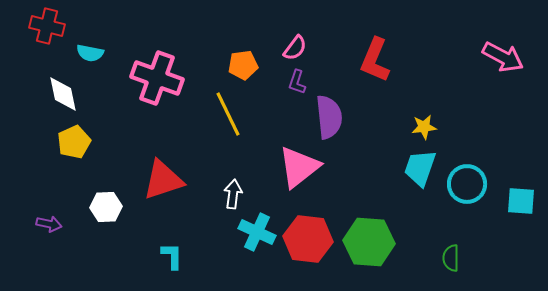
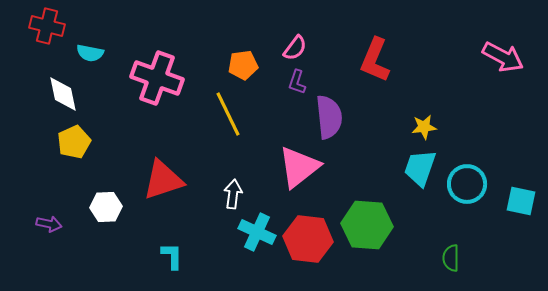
cyan square: rotated 8 degrees clockwise
green hexagon: moved 2 px left, 17 px up
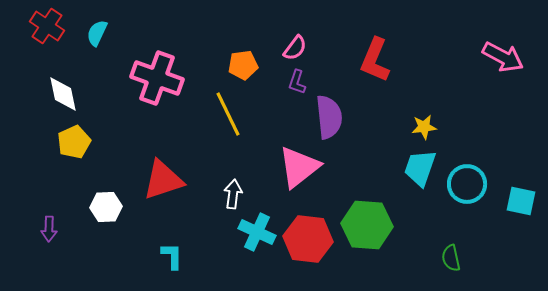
red cross: rotated 20 degrees clockwise
cyan semicircle: moved 7 px right, 20 px up; rotated 104 degrees clockwise
purple arrow: moved 5 px down; rotated 80 degrees clockwise
green semicircle: rotated 12 degrees counterclockwise
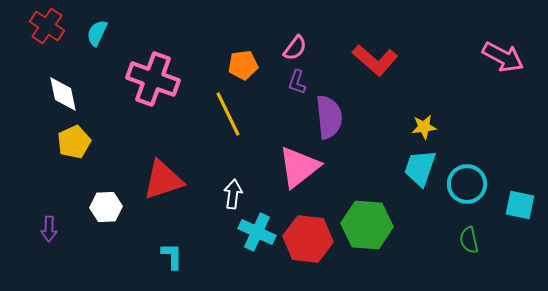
red L-shape: rotated 72 degrees counterclockwise
pink cross: moved 4 px left, 1 px down
cyan square: moved 1 px left, 4 px down
green semicircle: moved 18 px right, 18 px up
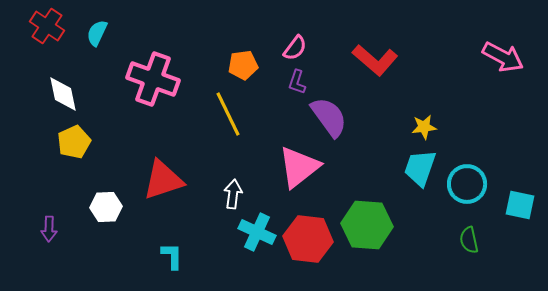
purple semicircle: rotated 30 degrees counterclockwise
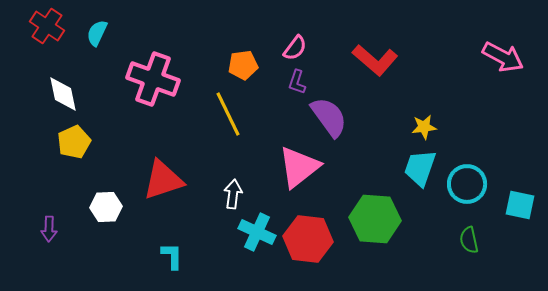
green hexagon: moved 8 px right, 6 px up
